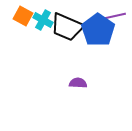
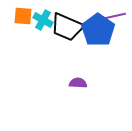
orange square: rotated 24 degrees counterclockwise
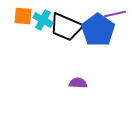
purple line: moved 2 px up
black trapezoid: moved 1 px left
